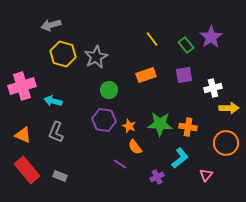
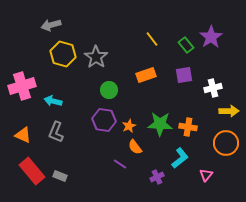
gray star: rotated 10 degrees counterclockwise
yellow arrow: moved 3 px down
orange star: rotated 24 degrees clockwise
red rectangle: moved 5 px right, 1 px down
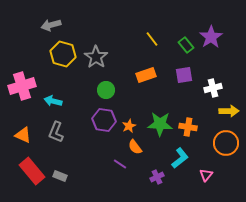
green circle: moved 3 px left
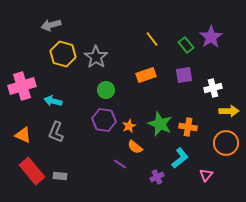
green star: rotated 20 degrees clockwise
orange semicircle: rotated 14 degrees counterclockwise
gray rectangle: rotated 16 degrees counterclockwise
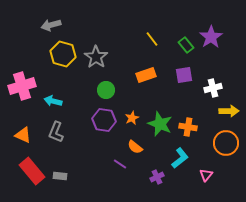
orange star: moved 3 px right, 8 px up
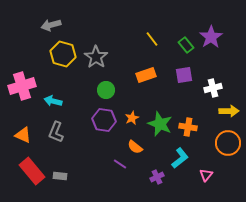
orange circle: moved 2 px right
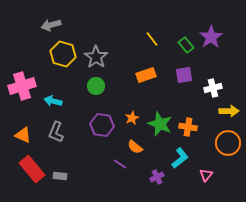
green circle: moved 10 px left, 4 px up
purple hexagon: moved 2 px left, 5 px down
red rectangle: moved 2 px up
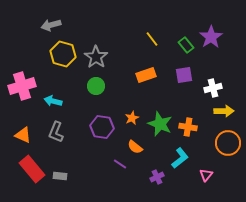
yellow arrow: moved 5 px left
purple hexagon: moved 2 px down
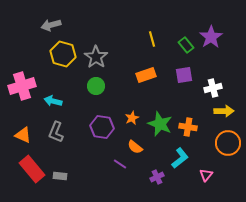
yellow line: rotated 21 degrees clockwise
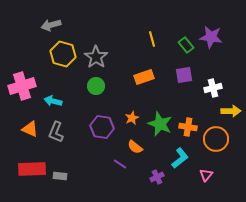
purple star: rotated 30 degrees counterclockwise
orange rectangle: moved 2 px left, 2 px down
yellow arrow: moved 7 px right
orange triangle: moved 7 px right, 6 px up
orange circle: moved 12 px left, 4 px up
red rectangle: rotated 52 degrees counterclockwise
